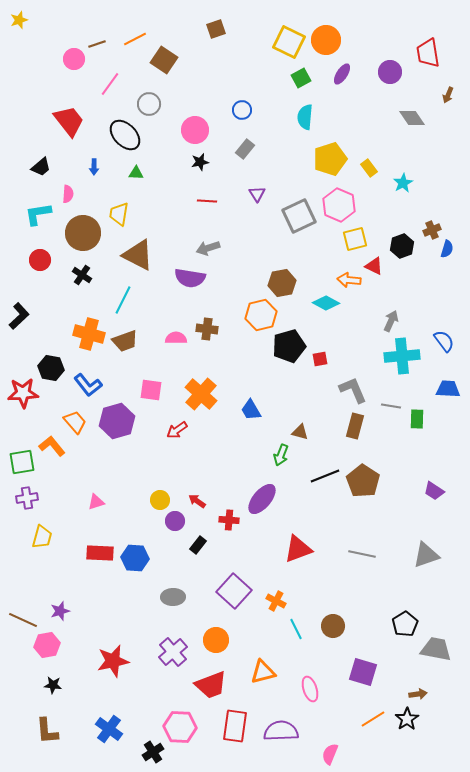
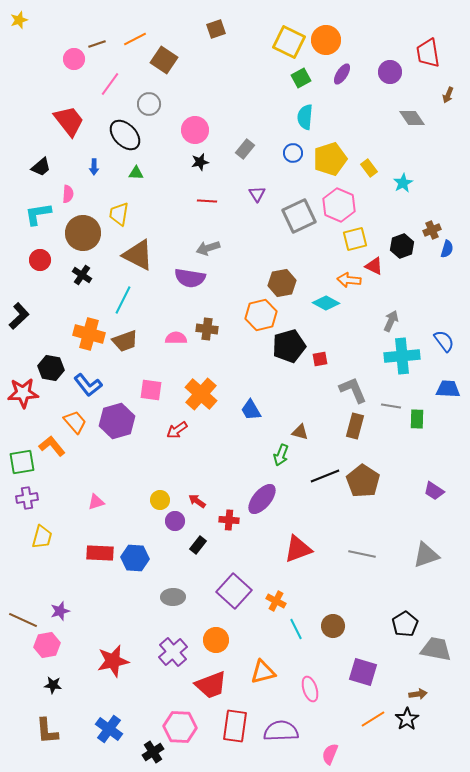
blue circle at (242, 110): moved 51 px right, 43 px down
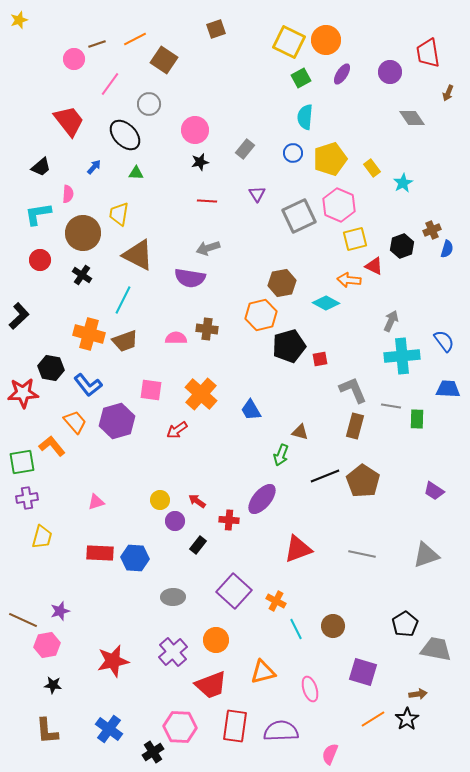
brown arrow at (448, 95): moved 2 px up
blue arrow at (94, 167): rotated 140 degrees counterclockwise
yellow rectangle at (369, 168): moved 3 px right
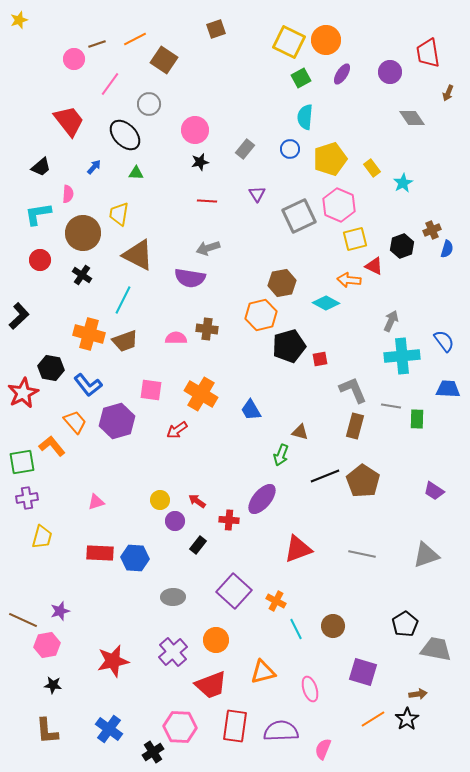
blue circle at (293, 153): moved 3 px left, 4 px up
red star at (23, 393): rotated 24 degrees counterclockwise
orange cross at (201, 394): rotated 12 degrees counterclockwise
pink semicircle at (330, 754): moved 7 px left, 5 px up
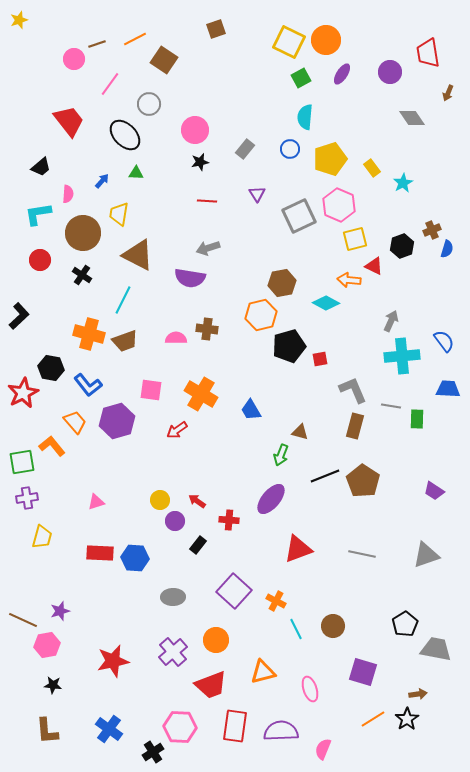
blue arrow at (94, 167): moved 8 px right, 14 px down
purple ellipse at (262, 499): moved 9 px right
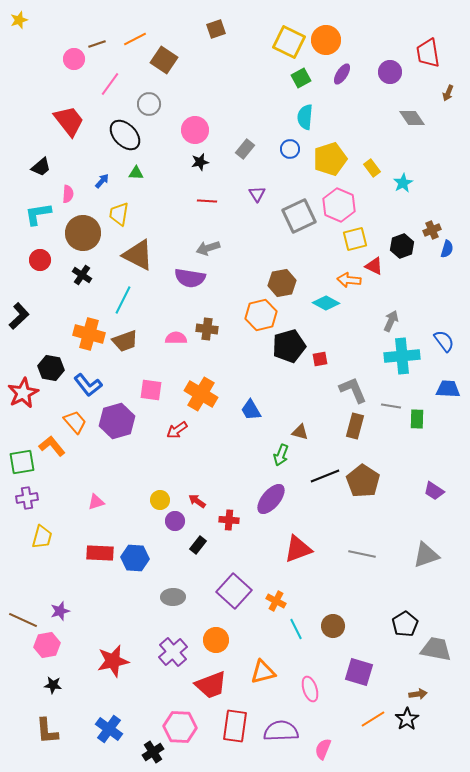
purple square at (363, 672): moved 4 px left
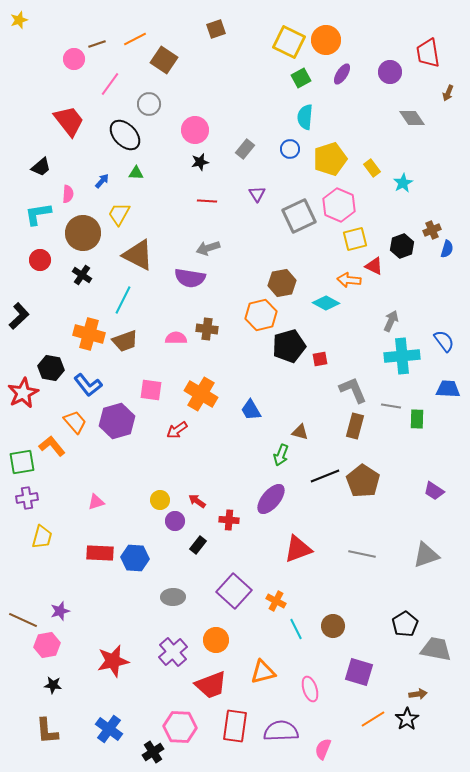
yellow trapezoid at (119, 214): rotated 20 degrees clockwise
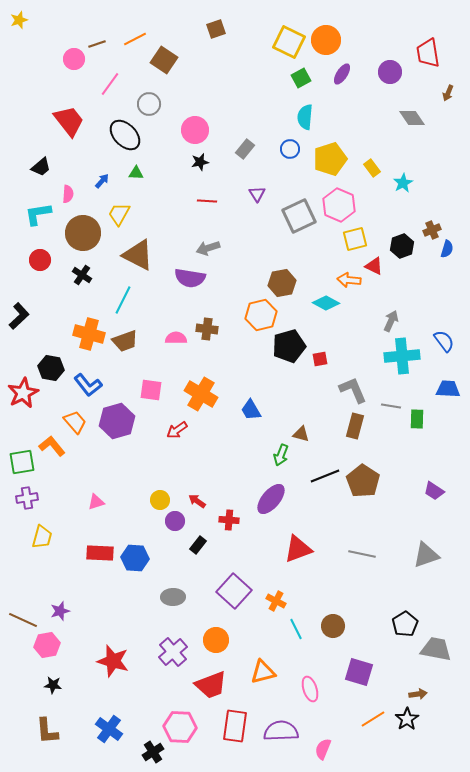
brown triangle at (300, 432): moved 1 px right, 2 px down
red star at (113, 661): rotated 28 degrees clockwise
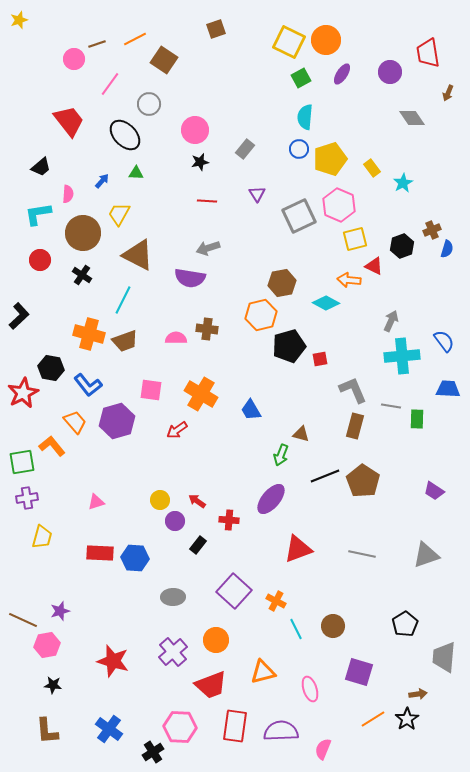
blue circle at (290, 149): moved 9 px right
gray trapezoid at (436, 649): moved 8 px right, 8 px down; rotated 96 degrees counterclockwise
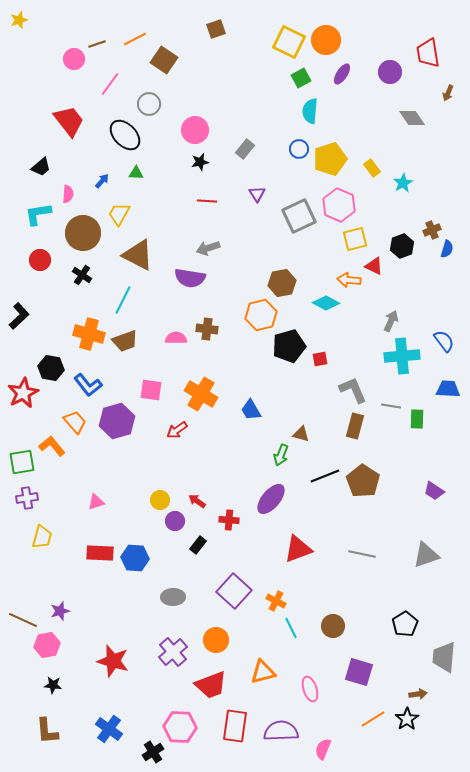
cyan semicircle at (305, 117): moved 5 px right, 6 px up
cyan line at (296, 629): moved 5 px left, 1 px up
